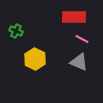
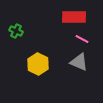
yellow hexagon: moved 3 px right, 5 px down
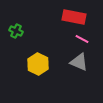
red rectangle: rotated 10 degrees clockwise
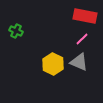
red rectangle: moved 11 px right, 1 px up
pink line: rotated 72 degrees counterclockwise
yellow hexagon: moved 15 px right
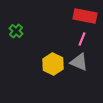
green cross: rotated 16 degrees clockwise
pink line: rotated 24 degrees counterclockwise
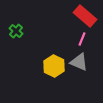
red rectangle: rotated 30 degrees clockwise
yellow hexagon: moved 1 px right, 2 px down
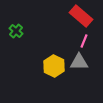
red rectangle: moved 4 px left
pink line: moved 2 px right, 2 px down
gray triangle: rotated 24 degrees counterclockwise
